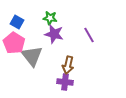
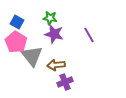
pink pentagon: moved 2 px right, 1 px up
brown arrow: moved 12 px left; rotated 72 degrees clockwise
purple cross: rotated 28 degrees counterclockwise
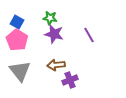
pink pentagon: moved 1 px right, 2 px up
gray triangle: moved 12 px left, 15 px down
purple cross: moved 5 px right, 2 px up
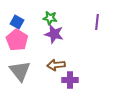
purple line: moved 8 px right, 13 px up; rotated 35 degrees clockwise
purple cross: rotated 21 degrees clockwise
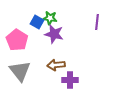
blue square: moved 20 px right
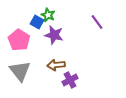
green star: moved 2 px left, 3 px up; rotated 16 degrees clockwise
purple line: rotated 42 degrees counterclockwise
purple star: moved 1 px down
pink pentagon: moved 2 px right
purple cross: rotated 28 degrees counterclockwise
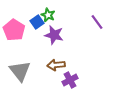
blue square: rotated 24 degrees clockwise
pink pentagon: moved 5 px left, 10 px up
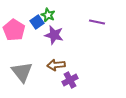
purple line: rotated 42 degrees counterclockwise
gray triangle: moved 2 px right, 1 px down
